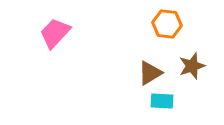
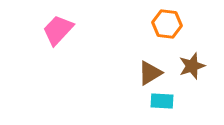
pink trapezoid: moved 3 px right, 3 px up
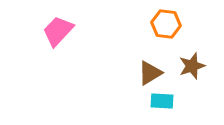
orange hexagon: moved 1 px left
pink trapezoid: moved 1 px down
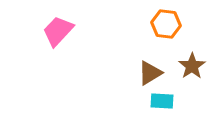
brown star: rotated 16 degrees counterclockwise
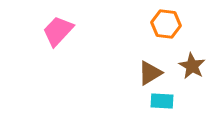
brown star: rotated 8 degrees counterclockwise
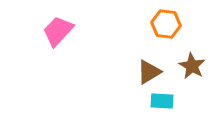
brown triangle: moved 1 px left, 1 px up
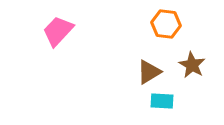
brown star: moved 1 px up
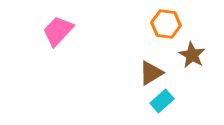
brown star: moved 10 px up
brown triangle: moved 2 px right, 1 px down
cyan rectangle: rotated 45 degrees counterclockwise
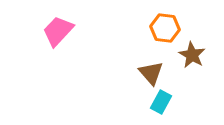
orange hexagon: moved 1 px left, 4 px down
brown triangle: rotated 40 degrees counterclockwise
cyan rectangle: moved 1 px left, 1 px down; rotated 20 degrees counterclockwise
